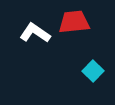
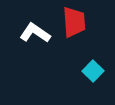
red trapezoid: rotated 92 degrees clockwise
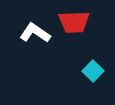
red trapezoid: rotated 92 degrees clockwise
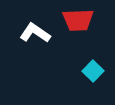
red trapezoid: moved 4 px right, 2 px up
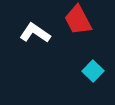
red trapezoid: rotated 64 degrees clockwise
